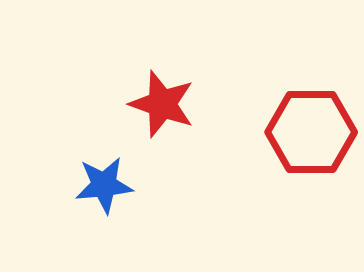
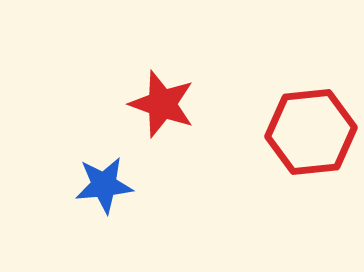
red hexagon: rotated 6 degrees counterclockwise
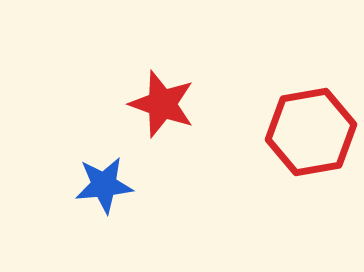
red hexagon: rotated 4 degrees counterclockwise
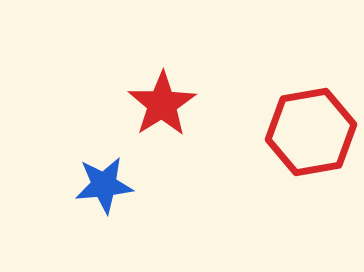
red star: rotated 20 degrees clockwise
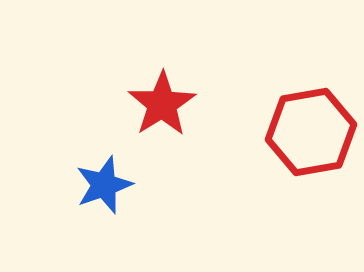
blue star: rotated 14 degrees counterclockwise
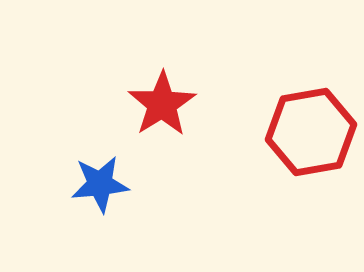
blue star: moved 4 px left, 1 px up; rotated 14 degrees clockwise
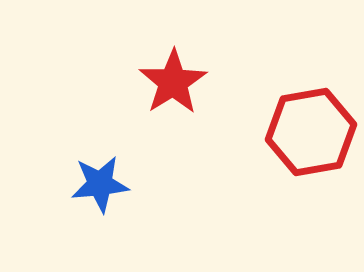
red star: moved 11 px right, 22 px up
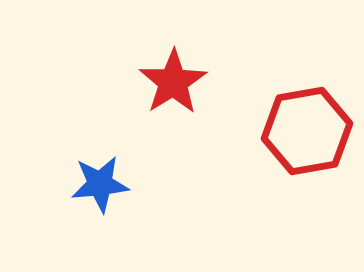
red hexagon: moved 4 px left, 1 px up
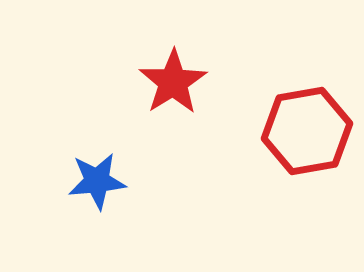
blue star: moved 3 px left, 3 px up
